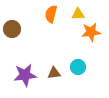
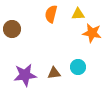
orange star: moved 1 px right, 1 px down; rotated 18 degrees clockwise
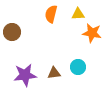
brown circle: moved 3 px down
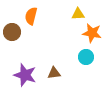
orange semicircle: moved 20 px left, 2 px down
cyan circle: moved 8 px right, 10 px up
purple star: rotated 25 degrees clockwise
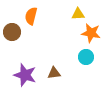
orange star: moved 1 px left
